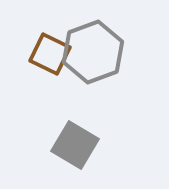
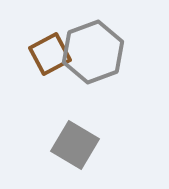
brown square: rotated 36 degrees clockwise
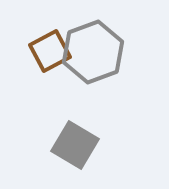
brown square: moved 3 px up
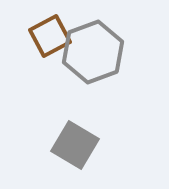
brown square: moved 15 px up
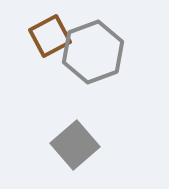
gray square: rotated 18 degrees clockwise
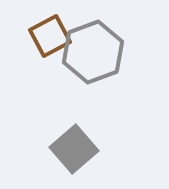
gray square: moved 1 px left, 4 px down
